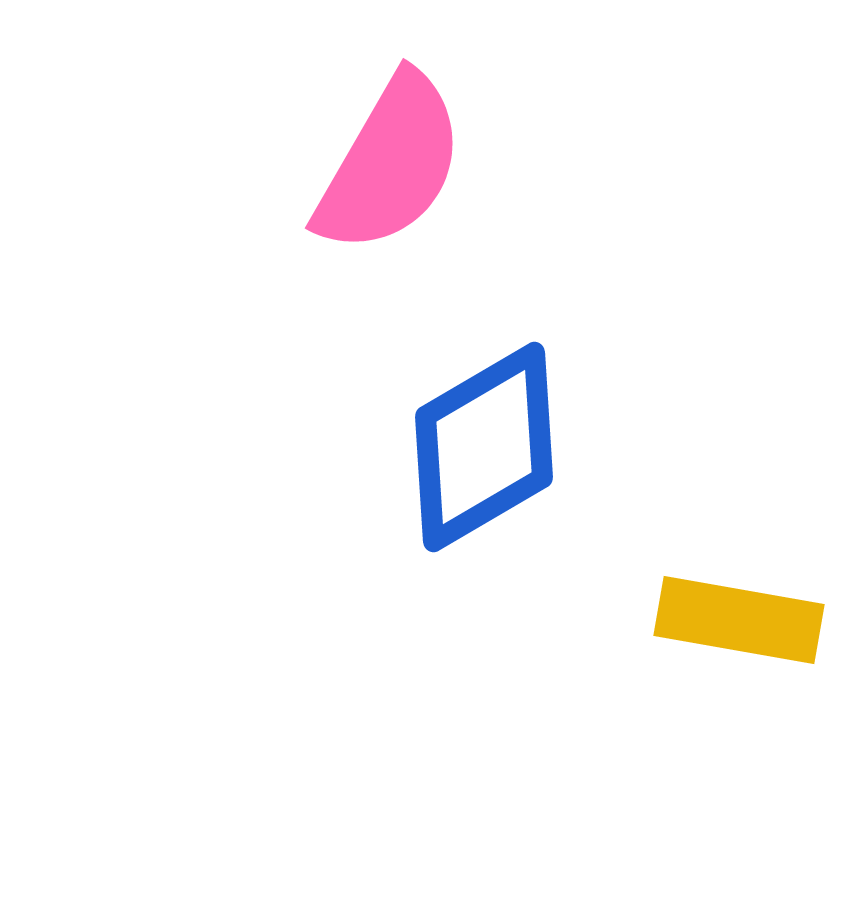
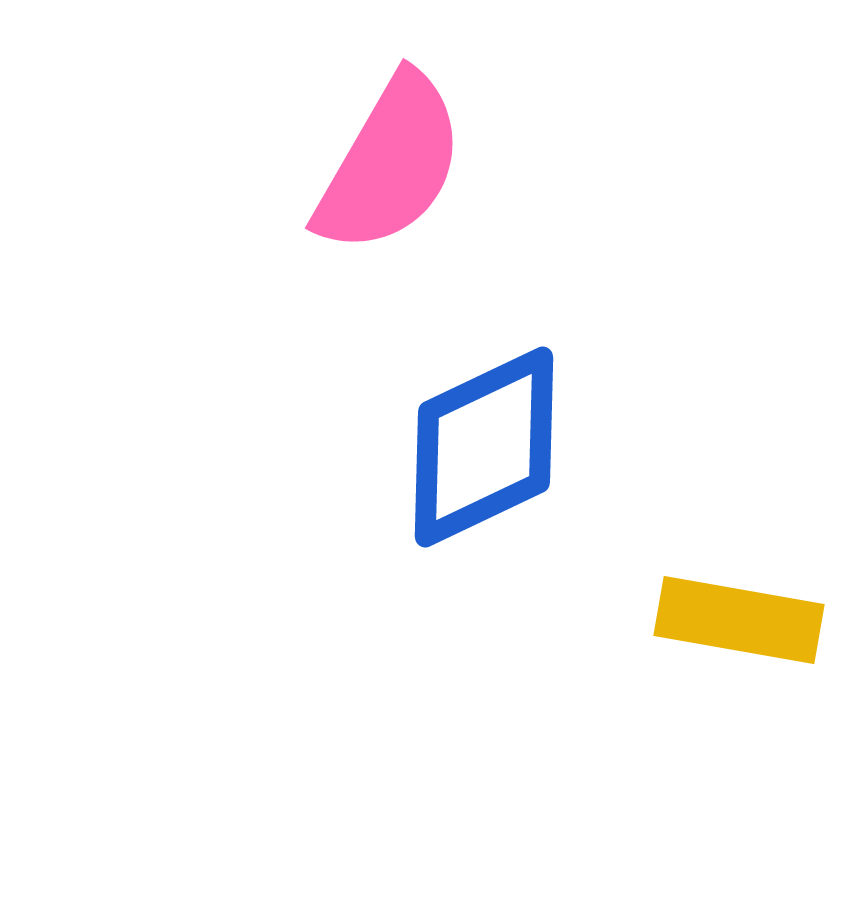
blue diamond: rotated 5 degrees clockwise
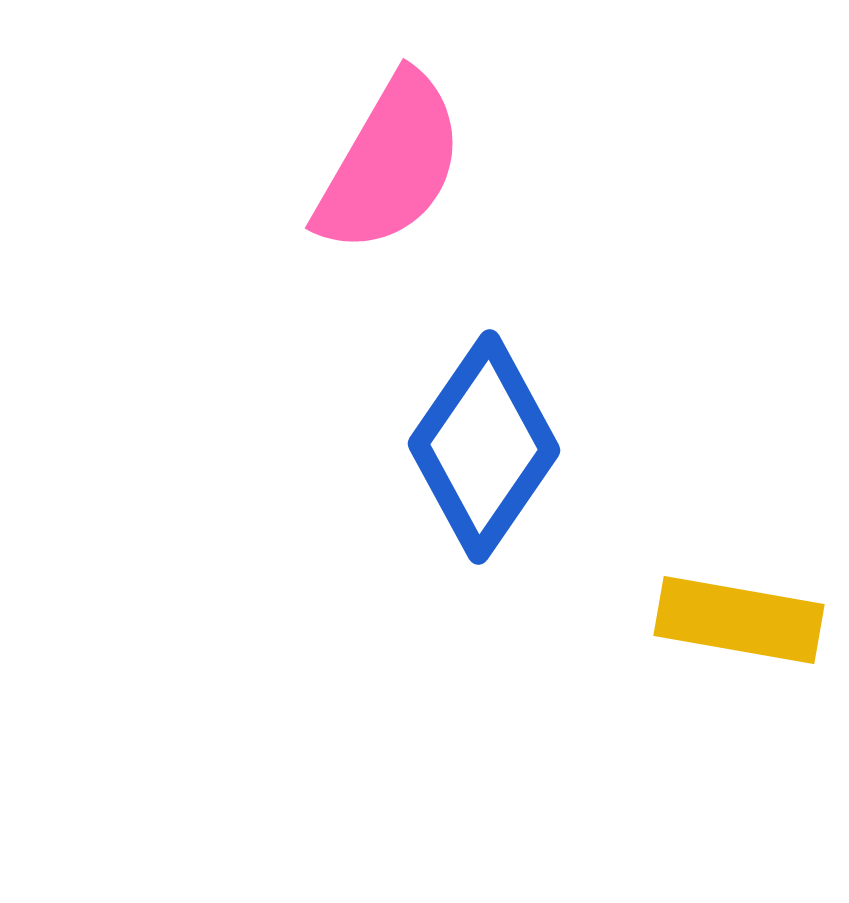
blue diamond: rotated 30 degrees counterclockwise
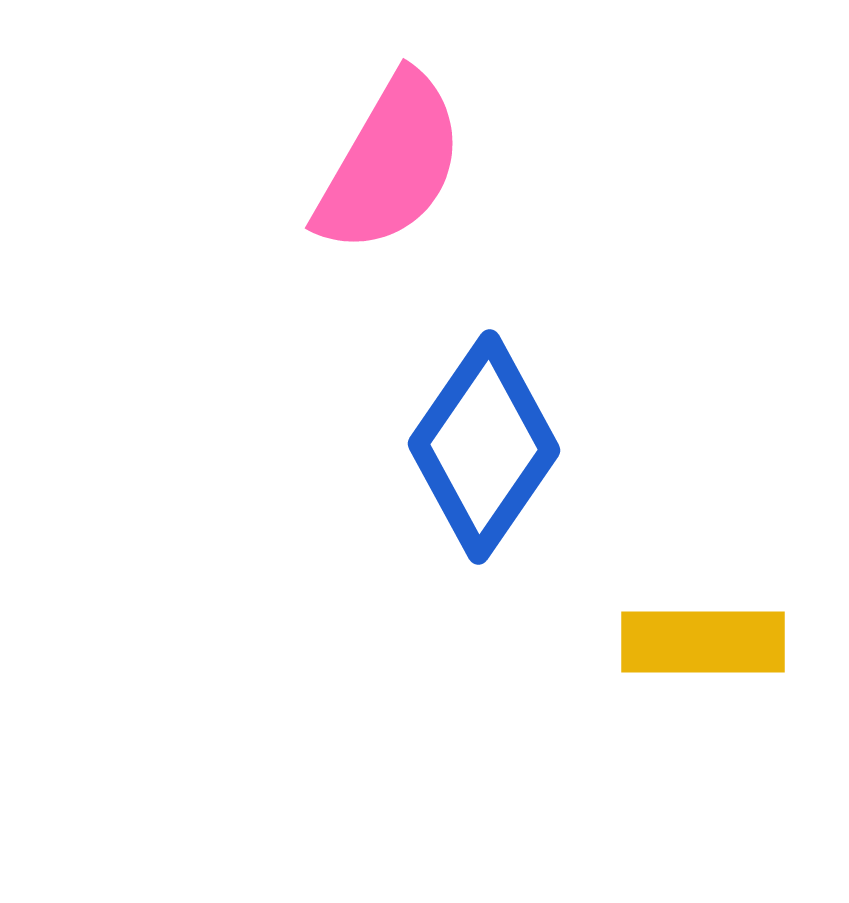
yellow rectangle: moved 36 px left, 22 px down; rotated 10 degrees counterclockwise
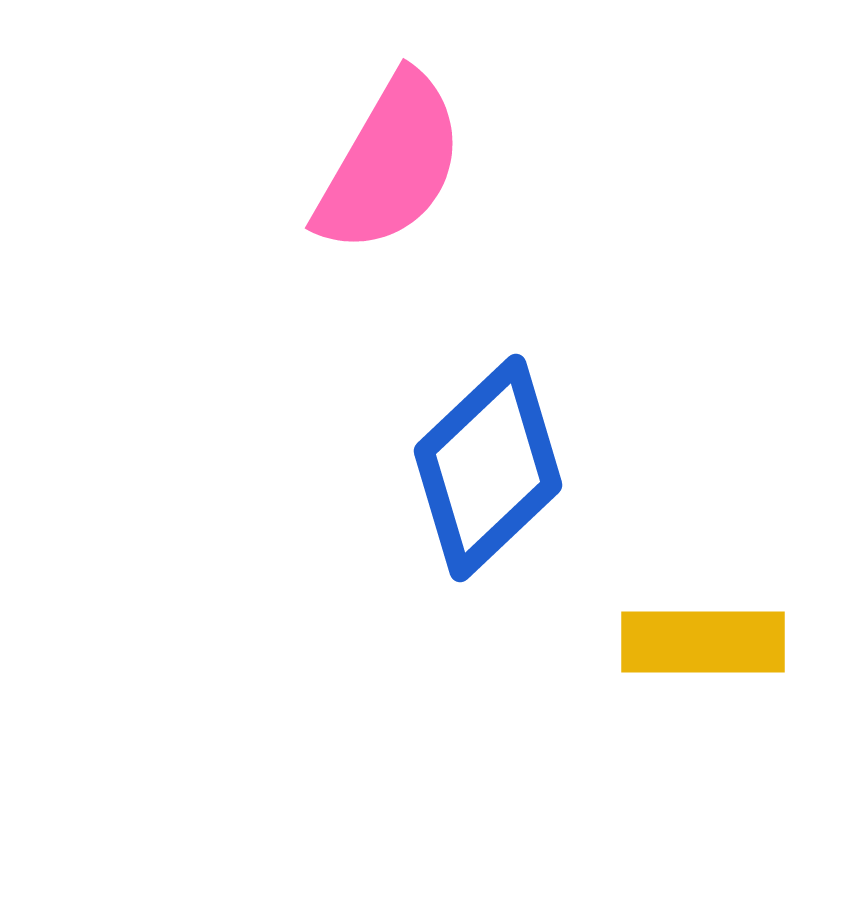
blue diamond: moved 4 px right, 21 px down; rotated 12 degrees clockwise
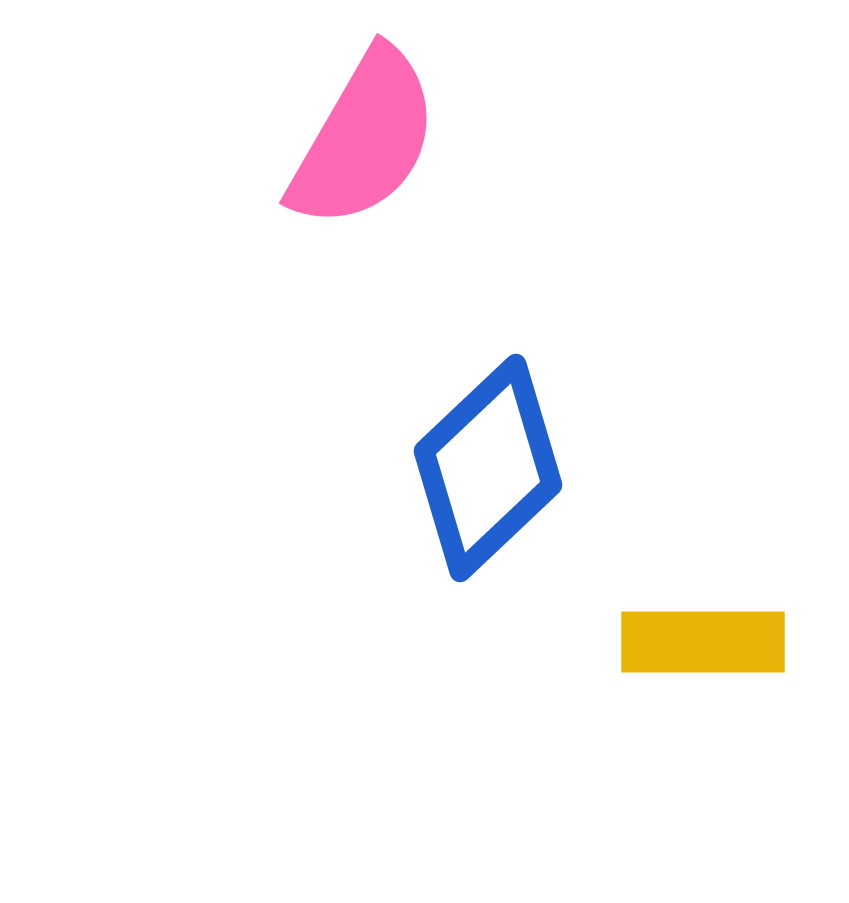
pink semicircle: moved 26 px left, 25 px up
